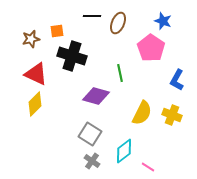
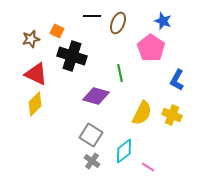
orange square: rotated 32 degrees clockwise
gray square: moved 1 px right, 1 px down
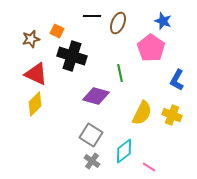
pink line: moved 1 px right
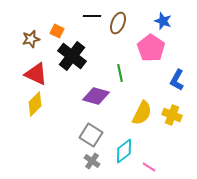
black cross: rotated 20 degrees clockwise
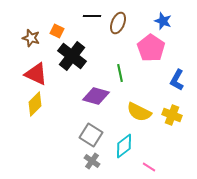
brown star: moved 1 px up; rotated 30 degrees clockwise
yellow semicircle: moved 3 px left, 1 px up; rotated 90 degrees clockwise
cyan diamond: moved 5 px up
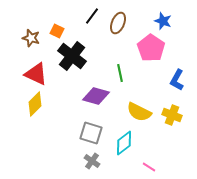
black line: rotated 54 degrees counterclockwise
gray square: moved 2 px up; rotated 15 degrees counterclockwise
cyan diamond: moved 3 px up
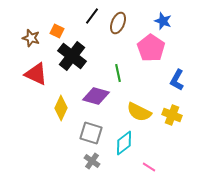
green line: moved 2 px left
yellow diamond: moved 26 px right, 4 px down; rotated 20 degrees counterclockwise
